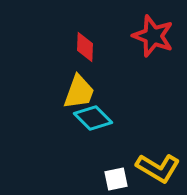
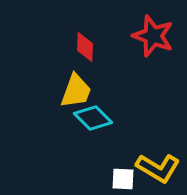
yellow trapezoid: moved 3 px left, 1 px up
white square: moved 7 px right; rotated 15 degrees clockwise
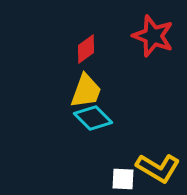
red diamond: moved 1 px right, 2 px down; rotated 52 degrees clockwise
yellow trapezoid: moved 10 px right
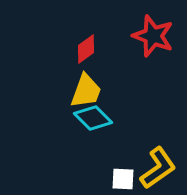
yellow L-shape: rotated 66 degrees counterclockwise
